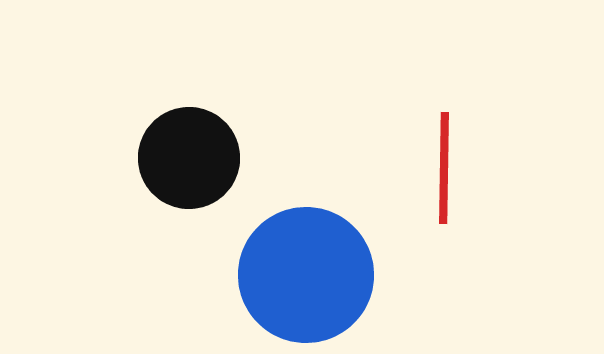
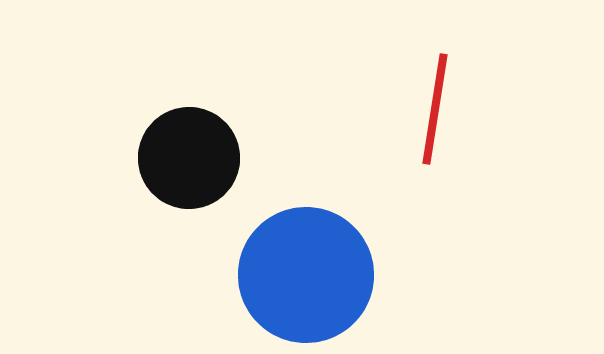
red line: moved 9 px left, 59 px up; rotated 8 degrees clockwise
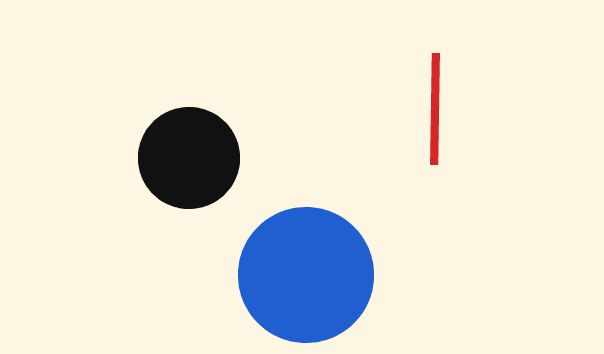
red line: rotated 8 degrees counterclockwise
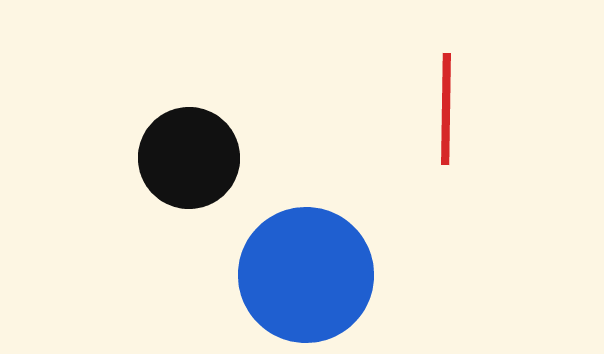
red line: moved 11 px right
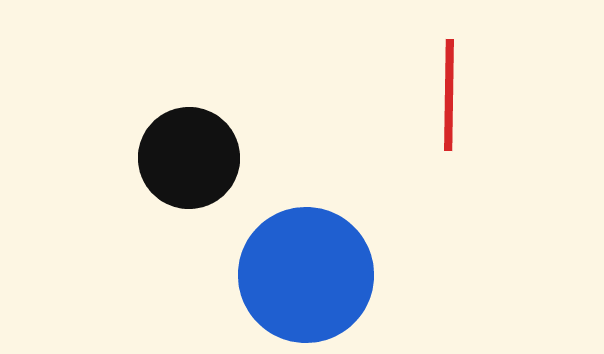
red line: moved 3 px right, 14 px up
